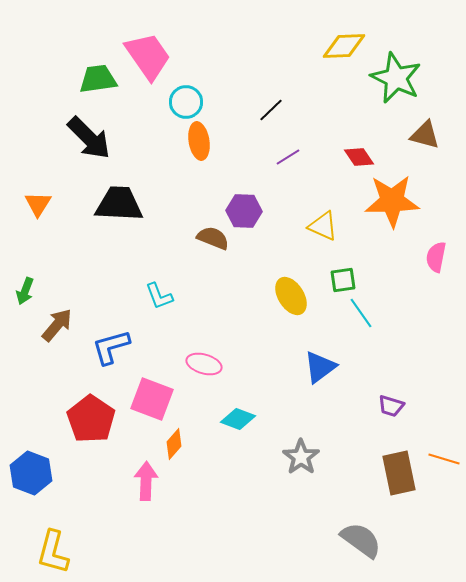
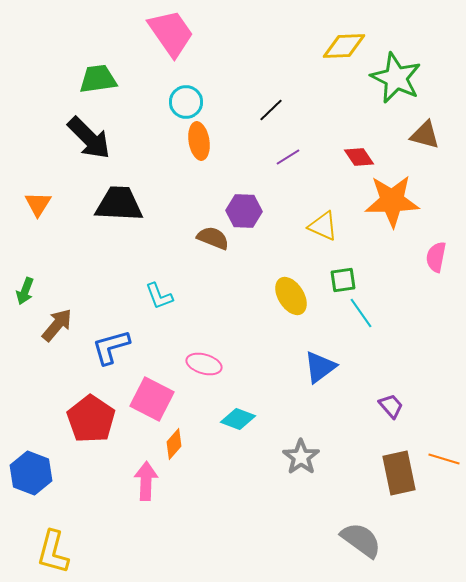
pink trapezoid: moved 23 px right, 23 px up
pink square: rotated 6 degrees clockwise
purple trapezoid: rotated 148 degrees counterclockwise
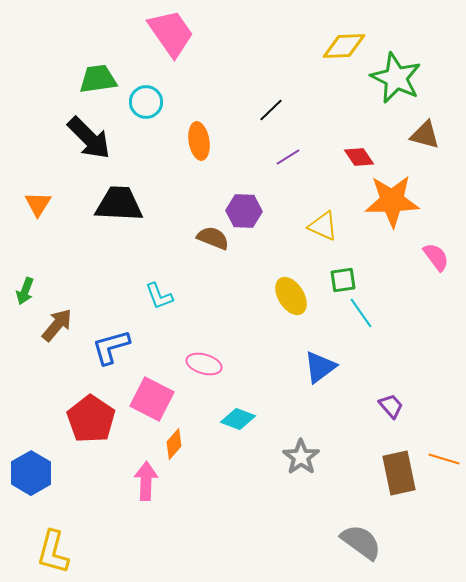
cyan circle: moved 40 px left
pink semicircle: rotated 132 degrees clockwise
blue hexagon: rotated 9 degrees clockwise
gray semicircle: moved 2 px down
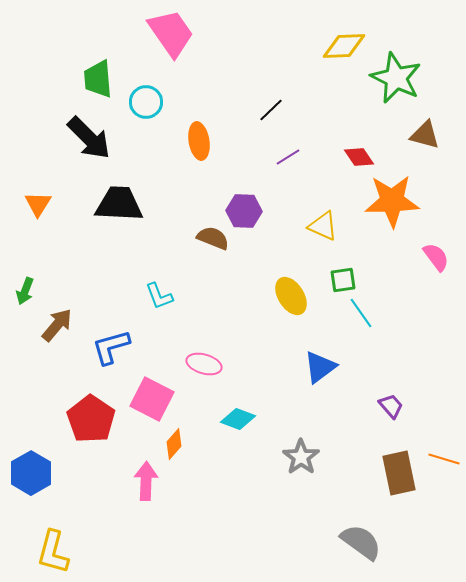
green trapezoid: rotated 87 degrees counterclockwise
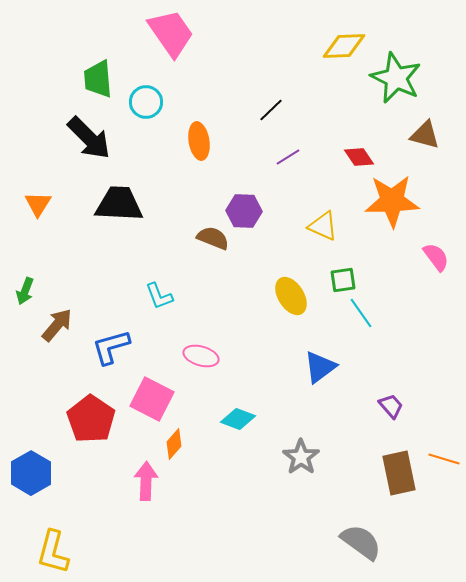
pink ellipse: moved 3 px left, 8 px up
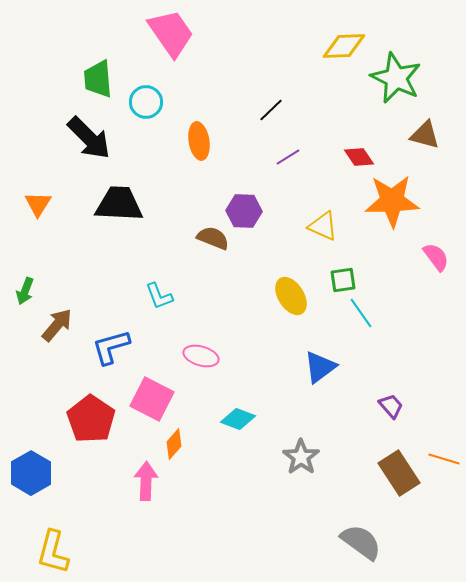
brown rectangle: rotated 21 degrees counterclockwise
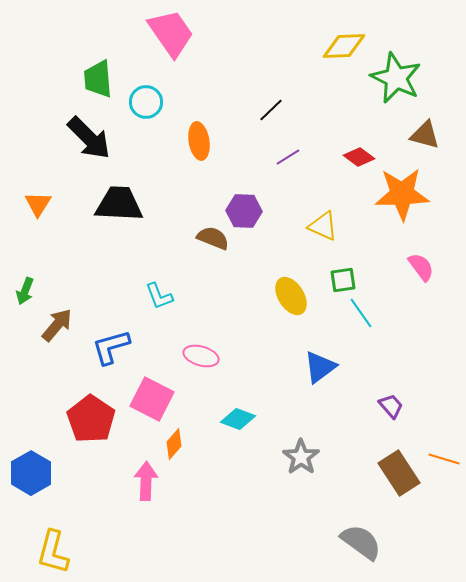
red diamond: rotated 20 degrees counterclockwise
orange star: moved 10 px right, 7 px up
pink semicircle: moved 15 px left, 10 px down
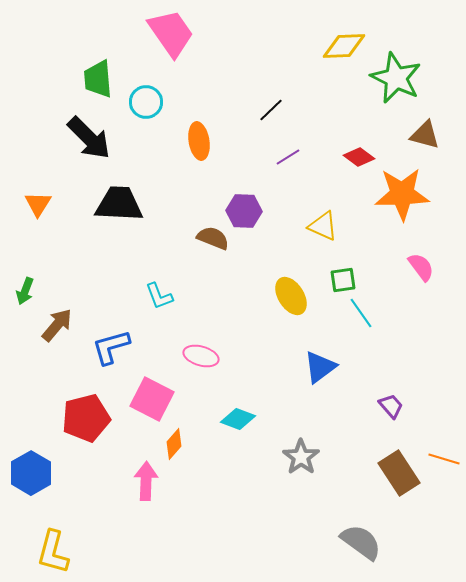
red pentagon: moved 5 px left, 1 px up; rotated 24 degrees clockwise
